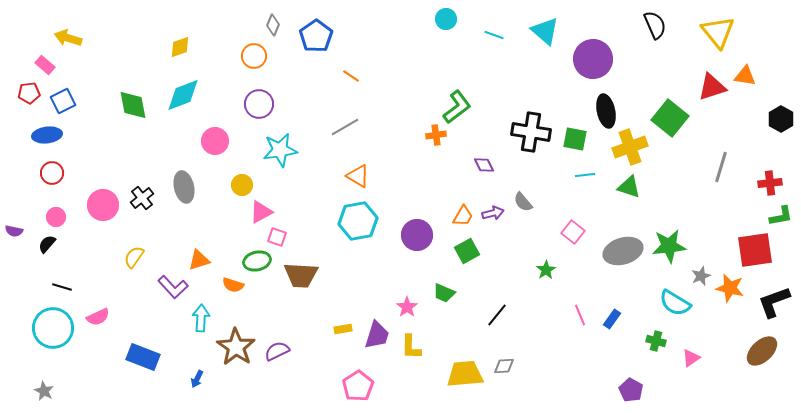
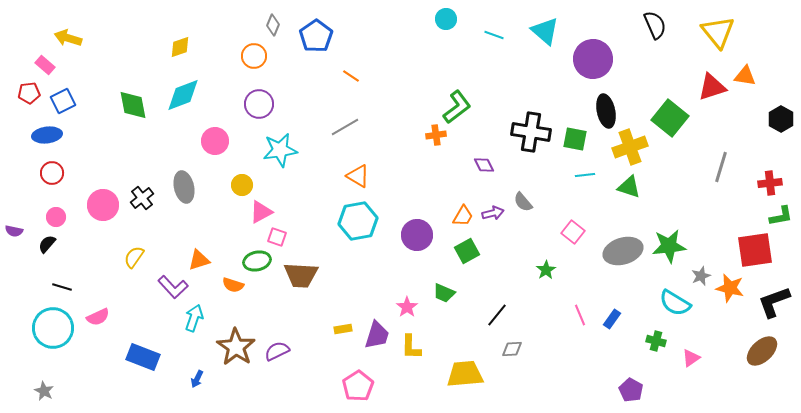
cyan arrow at (201, 318): moved 7 px left; rotated 16 degrees clockwise
gray diamond at (504, 366): moved 8 px right, 17 px up
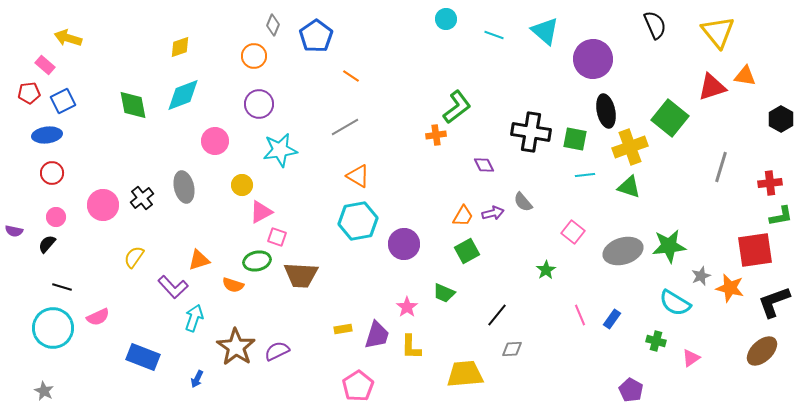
purple circle at (417, 235): moved 13 px left, 9 px down
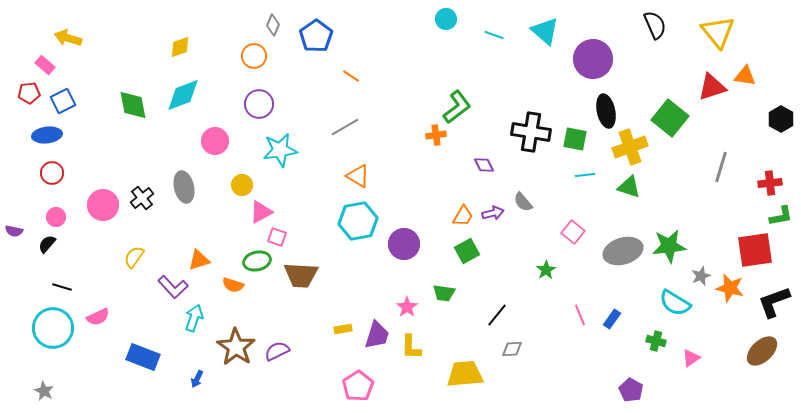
green trapezoid at (444, 293): rotated 15 degrees counterclockwise
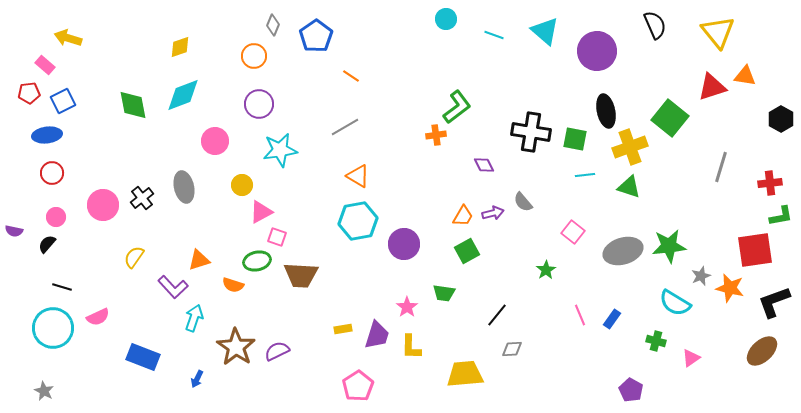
purple circle at (593, 59): moved 4 px right, 8 px up
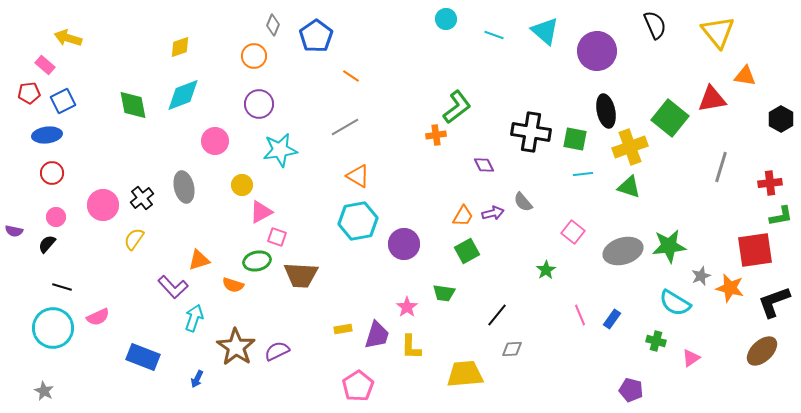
red triangle at (712, 87): moved 12 px down; rotated 8 degrees clockwise
cyan line at (585, 175): moved 2 px left, 1 px up
yellow semicircle at (134, 257): moved 18 px up
purple pentagon at (631, 390): rotated 15 degrees counterclockwise
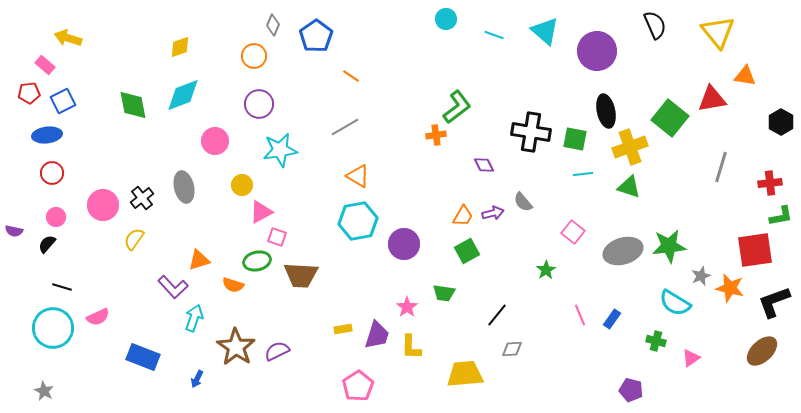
black hexagon at (781, 119): moved 3 px down
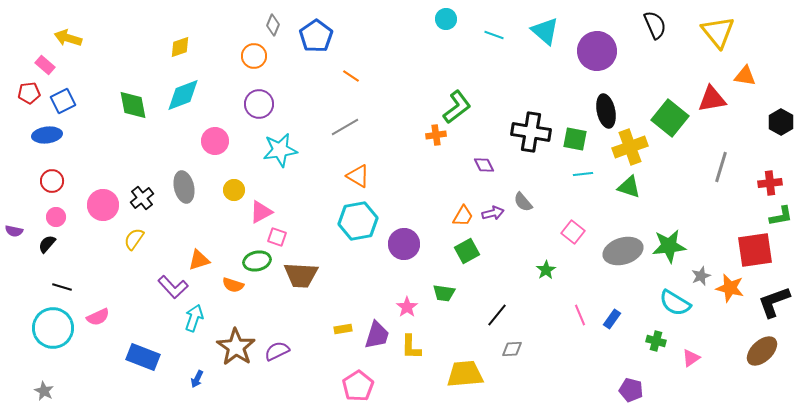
red circle at (52, 173): moved 8 px down
yellow circle at (242, 185): moved 8 px left, 5 px down
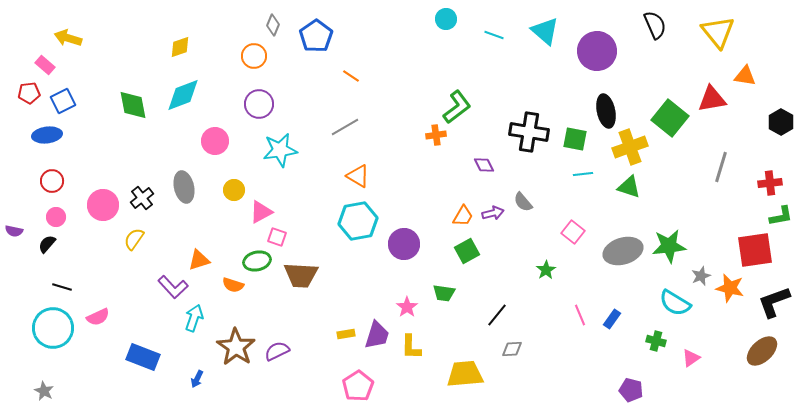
black cross at (531, 132): moved 2 px left
yellow rectangle at (343, 329): moved 3 px right, 5 px down
